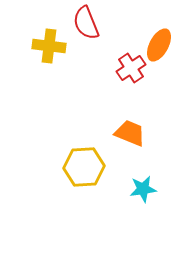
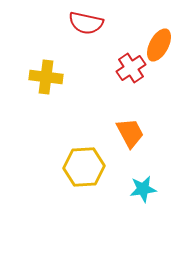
red semicircle: rotated 56 degrees counterclockwise
yellow cross: moved 3 px left, 31 px down
orange trapezoid: rotated 40 degrees clockwise
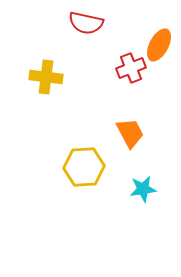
red cross: rotated 12 degrees clockwise
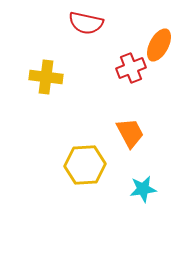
yellow hexagon: moved 1 px right, 2 px up
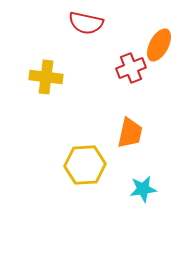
orange trapezoid: rotated 40 degrees clockwise
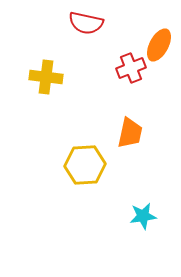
cyan star: moved 27 px down
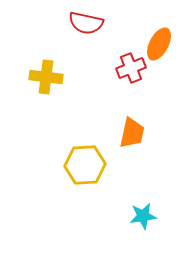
orange ellipse: moved 1 px up
orange trapezoid: moved 2 px right
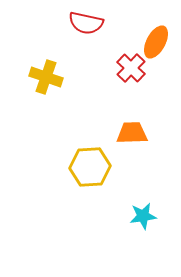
orange ellipse: moved 3 px left, 2 px up
red cross: rotated 24 degrees counterclockwise
yellow cross: rotated 12 degrees clockwise
orange trapezoid: rotated 104 degrees counterclockwise
yellow hexagon: moved 5 px right, 2 px down
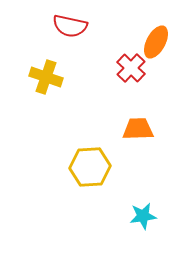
red semicircle: moved 16 px left, 3 px down
orange trapezoid: moved 6 px right, 4 px up
